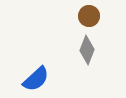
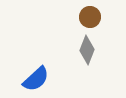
brown circle: moved 1 px right, 1 px down
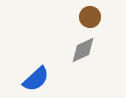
gray diamond: moved 4 px left; rotated 44 degrees clockwise
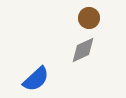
brown circle: moved 1 px left, 1 px down
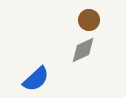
brown circle: moved 2 px down
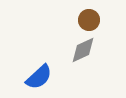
blue semicircle: moved 3 px right, 2 px up
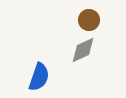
blue semicircle: rotated 28 degrees counterclockwise
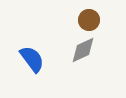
blue semicircle: moved 7 px left, 18 px up; rotated 56 degrees counterclockwise
